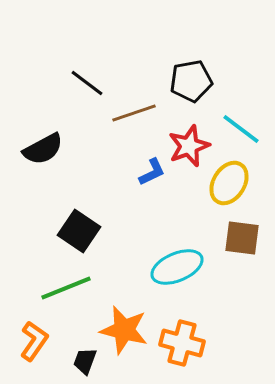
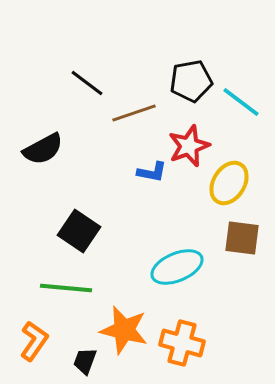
cyan line: moved 27 px up
blue L-shape: rotated 36 degrees clockwise
green line: rotated 27 degrees clockwise
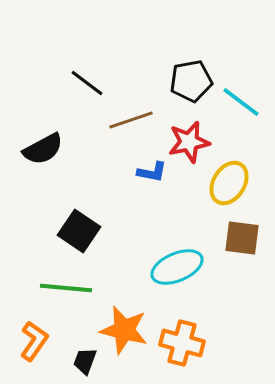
brown line: moved 3 px left, 7 px down
red star: moved 4 px up; rotated 9 degrees clockwise
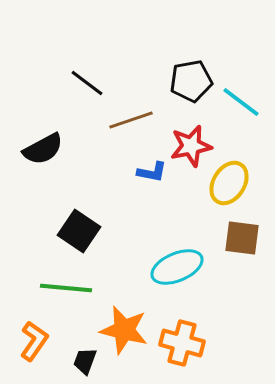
red star: moved 2 px right, 4 px down
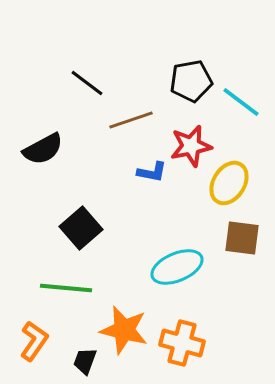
black square: moved 2 px right, 3 px up; rotated 15 degrees clockwise
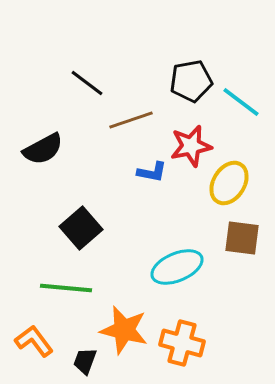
orange L-shape: rotated 72 degrees counterclockwise
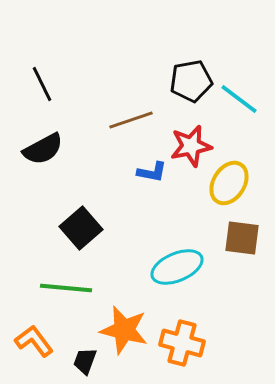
black line: moved 45 px left, 1 px down; rotated 27 degrees clockwise
cyan line: moved 2 px left, 3 px up
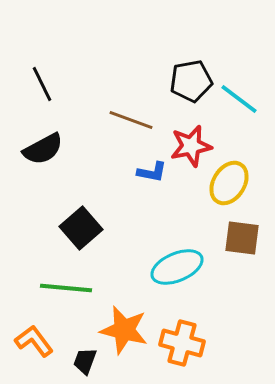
brown line: rotated 39 degrees clockwise
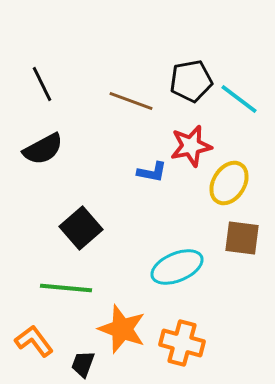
brown line: moved 19 px up
orange star: moved 2 px left, 1 px up; rotated 6 degrees clockwise
black trapezoid: moved 2 px left, 3 px down
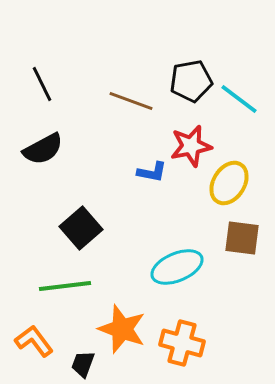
green line: moved 1 px left, 2 px up; rotated 12 degrees counterclockwise
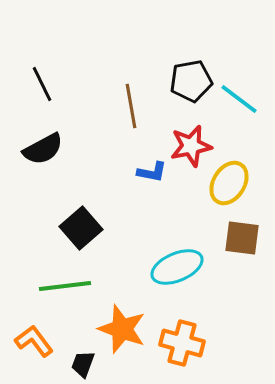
brown line: moved 5 px down; rotated 60 degrees clockwise
